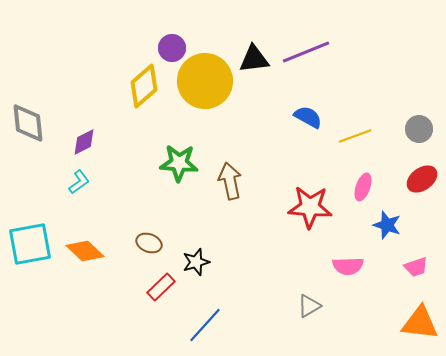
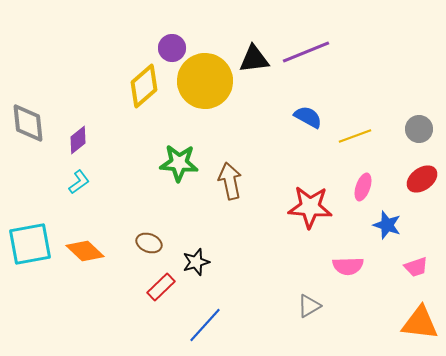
purple diamond: moved 6 px left, 2 px up; rotated 12 degrees counterclockwise
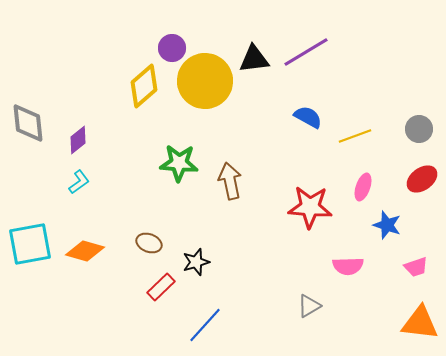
purple line: rotated 9 degrees counterclockwise
orange diamond: rotated 27 degrees counterclockwise
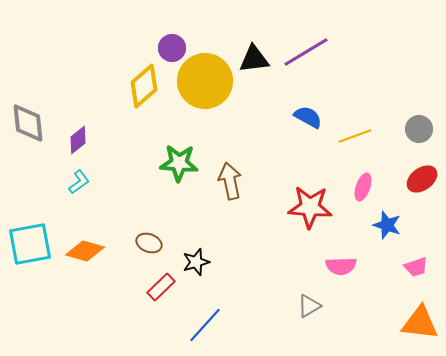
pink semicircle: moved 7 px left
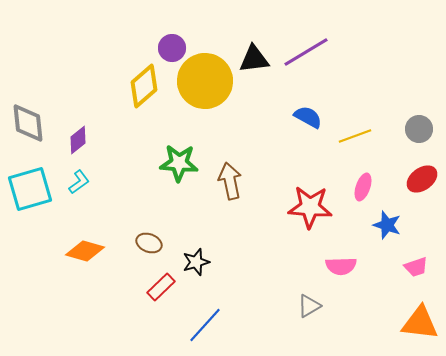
cyan square: moved 55 px up; rotated 6 degrees counterclockwise
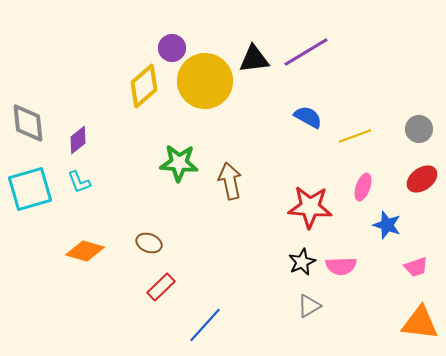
cyan L-shape: rotated 105 degrees clockwise
black star: moved 106 px right; rotated 8 degrees counterclockwise
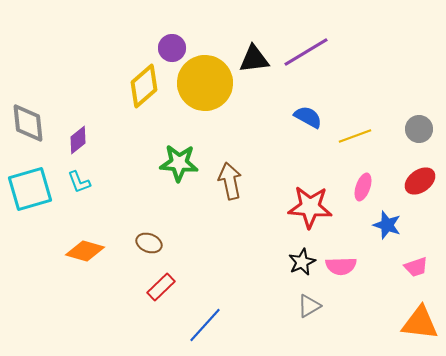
yellow circle: moved 2 px down
red ellipse: moved 2 px left, 2 px down
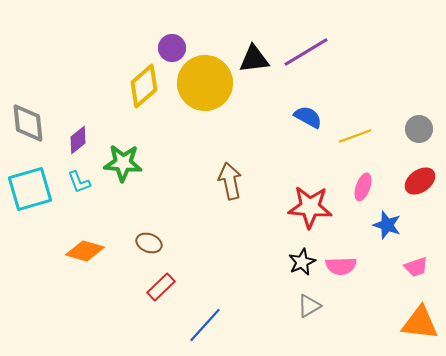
green star: moved 56 px left
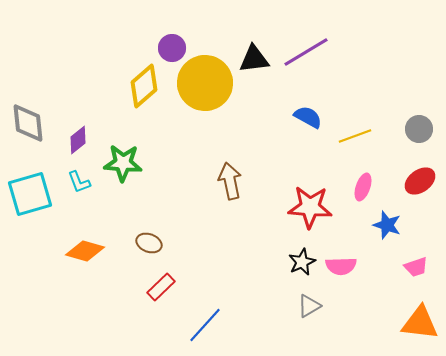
cyan square: moved 5 px down
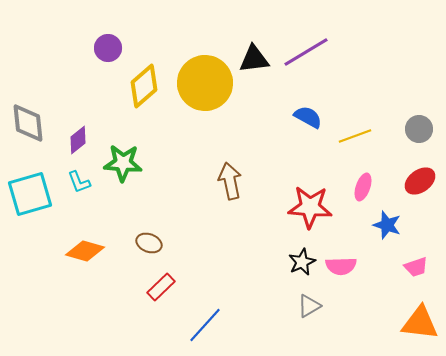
purple circle: moved 64 px left
